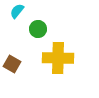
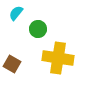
cyan semicircle: moved 1 px left, 2 px down
yellow cross: rotated 8 degrees clockwise
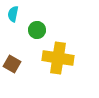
cyan semicircle: moved 3 px left, 1 px down; rotated 28 degrees counterclockwise
green circle: moved 1 px left, 1 px down
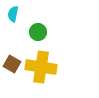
green circle: moved 1 px right, 2 px down
yellow cross: moved 17 px left, 9 px down
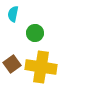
green circle: moved 3 px left, 1 px down
brown square: rotated 24 degrees clockwise
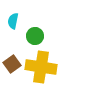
cyan semicircle: moved 7 px down
green circle: moved 3 px down
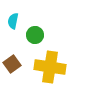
green circle: moved 1 px up
yellow cross: moved 9 px right
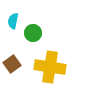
green circle: moved 2 px left, 2 px up
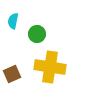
green circle: moved 4 px right, 1 px down
brown square: moved 10 px down; rotated 12 degrees clockwise
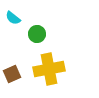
cyan semicircle: moved 3 px up; rotated 63 degrees counterclockwise
yellow cross: moved 1 px left, 2 px down; rotated 20 degrees counterclockwise
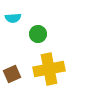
cyan semicircle: rotated 42 degrees counterclockwise
green circle: moved 1 px right
